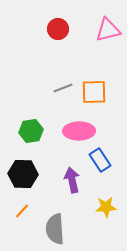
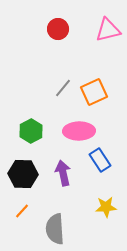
gray line: rotated 30 degrees counterclockwise
orange square: rotated 24 degrees counterclockwise
green hexagon: rotated 20 degrees counterclockwise
purple arrow: moved 9 px left, 7 px up
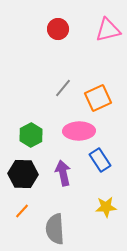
orange square: moved 4 px right, 6 px down
green hexagon: moved 4 px down
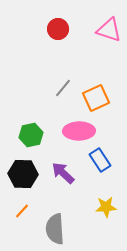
pink triangle: moved 1 px right; rotated 32 degrees clockwise
orange square: moved 2 px left
green hexagon: rotated 15 degrees clockwise
purple arrow: rotated 35 degrees counterclockwise
